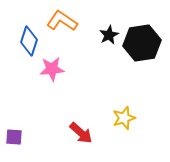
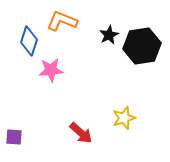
orange L-shape: rotated 12 degrees counterclockwise
black hexagon: moved 3 px down
pink star: moved 1 px left, 1 px down
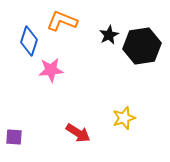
red arrow: moved 3 px left; rotated 10 degrees counterclockwise
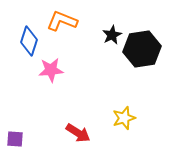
black star: moved 3 px right
black hexagon: moved 3 px down
purple square: moved 1 px right, 2 px down
